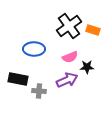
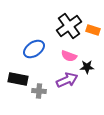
blue ellipse: rotated 35 degrees counterclockwise
pink semicircle: moved 1 px left, 1 px up; rotated 42 degrees clockwise
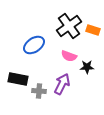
blue ellipse: moved 4 px up
purple arrow: moved 5 px left, 4 px down; rotated 40 degrees counterclockwise
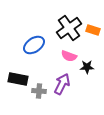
black cross: moved 2 px down
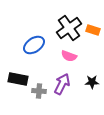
black star: moved 5 px right, 15 px down
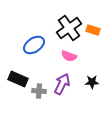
black rectangle: rotated 12 degrees clockwise
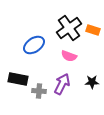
black rectangle: rotated 12 degrees counterclockwise
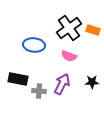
blue ellipse: rotated 40 degrees clockwise
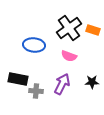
gray cross: moved 3 px left
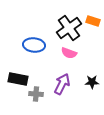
orange rectangle: moved 9 px up
pink semicircle: moved 3 px up
gray cross: moved 3 px down
